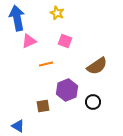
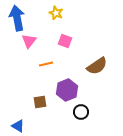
yellow star: moved 1 px left
pink triangle: rotated 28 degrees counterclockwise
black circle: moved 12 px left, 10 px down
brown square: moved 3 px left, 4 px up
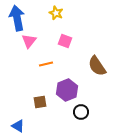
brown semicircle: rotated 90 degrees clockwise
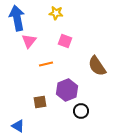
yellow star: rotated 16 degrees counterclockwise
black circle: moved 1 px up
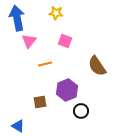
orange line: moved 1 px left
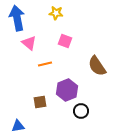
pink triangle: moved 2 px down; rotated 28 degrees counterclockwise
blue triangle: rotated 40 degrees counterclockwise
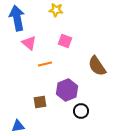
yellow star: moved 3 px up
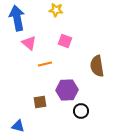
brown semicircle: rotated 25 degrees clockwise
purple hexagon: rotated 20 degrees clockwise
blue triangle: rotated 24 degrees clockwise
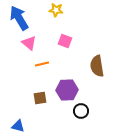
blue arrow: moved 2 px right; rotated 20 degrees counterclockwise
orange line: moved 3 px left
brown square: moved 4 px up
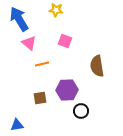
blue arrow: moved 1 px down
blue triangle: moved 1 px left, 1 px up; rotated 24 degrees counterclockwise
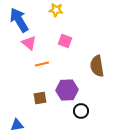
blue arrow: moved 1 px down
